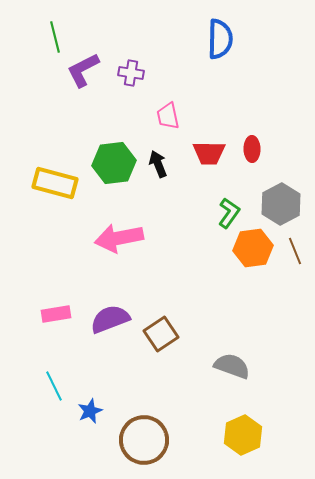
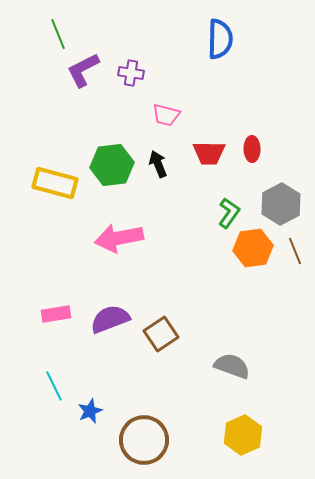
green line: moved 3 px right, 3 px up; rotated 8 degrees counterclockwise
pink trapezoid: moved 2 px left, 1 px up; rotated 64 degrees counterclockwise
green hexagon: moved 2 px left, 2 px down
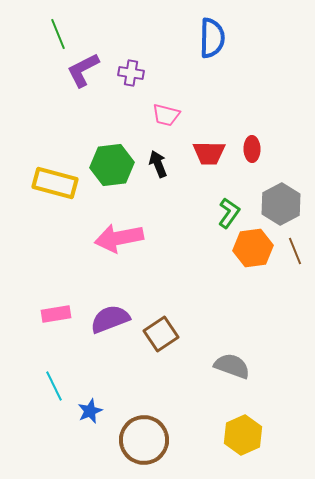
blue semicircle: moved 8 px left, 1 px up
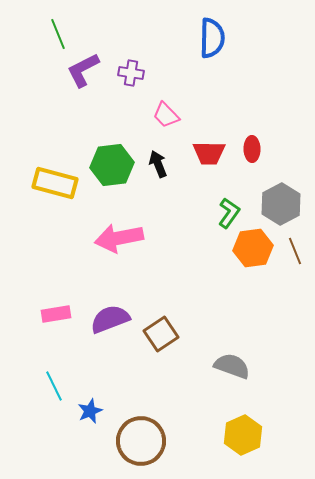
pink trapezoid: rotated 32 degrees clockwise
brown circle: moved 3 px left, 1 px down
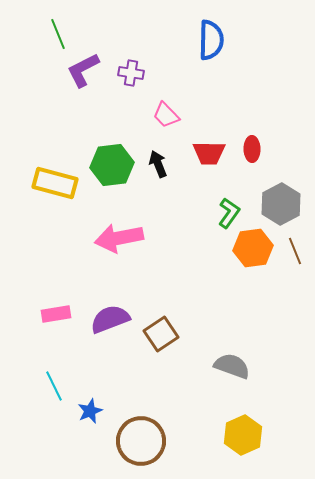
blue semicircle: moved 1 px left, 2 px down
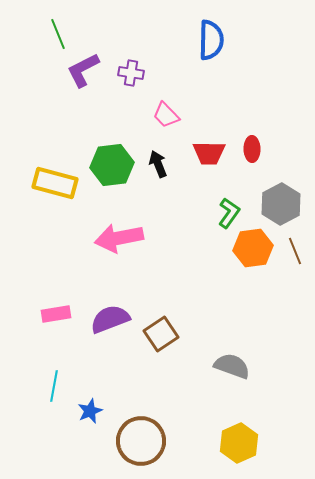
cyan line: rotated 36 degrees clockwise
yellow hexagon: moved 4 px left, 8 px down
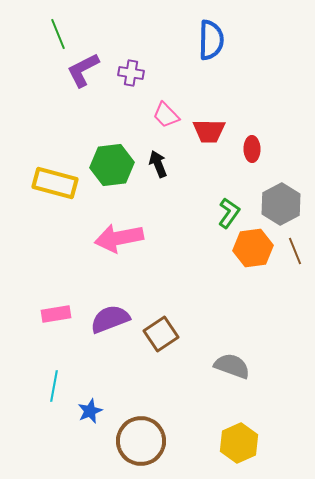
red trapezoid: moved 22 px up
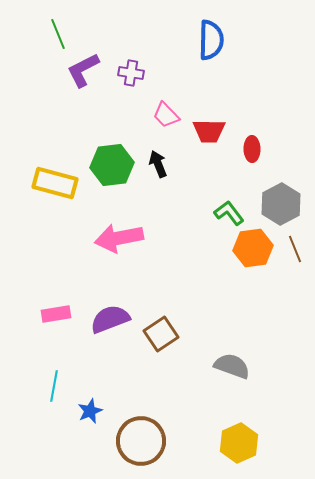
green L-shape: rotated 72 degrees counterclockwise
brown line: moved 2 px up
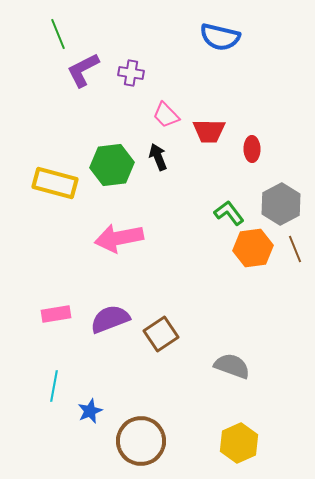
blue semicircle: moved 9 px right, 3 px up; rotated 102 degrees clockwise
black arrow: moved 7 px up
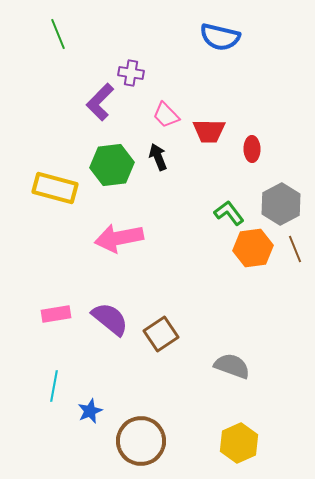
purple L-shape: moved 17 px right, 32 px down; rotated 18 degrees counterclockwise
yellow rectangle: moved 5 px down
purple semicircle: rotated 60 degrees clockwise
